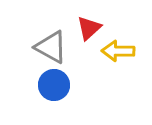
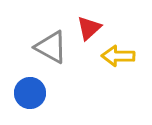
yellow arrow: moved 5 px down
blue circle: moved 24 px left, 8 px down
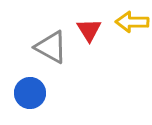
red triangle: moved 2 px down; rotated 20 degrees counterclockwise
yellow arrow: moved 14 px right, 34 px up
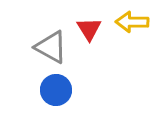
red triangle: moved 1 px up
blue circle: moved 26 px right, 3 px up
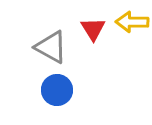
red triangle: moved 4 px right
blue circle: moved 1 px right
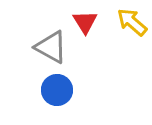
yellow arrow: rotated 40 degrees clockwise
red triangle: moved 8 px left, 7 px up
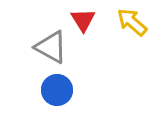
red triangle: moved 2 px left, 2 px up
